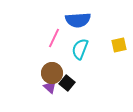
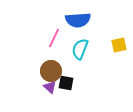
brown circle: moved 1 px left, 2 px up
black square: moved 1 px left; rotated 28 degrees counterclockwise
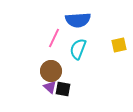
cyan semicircle: moved 2 px left
black square: moved 3 px left, 6 px down
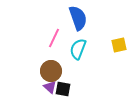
blue semicircle: moved 2 px up; rotated 105 degrees counterclockwise
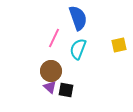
black square: moved 3 px right, 1 px down
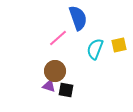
pink line: moved 4 px right; rotated 24 degrees clockwise
cyan semicircle: moved 17 px right
brown circle: moved 4 px right
purple triangle: moved 1 px left, 1 px up; rotated 24 degrees counterclockwise
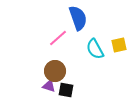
cyan semicircle: rotated 50 degrees counterclockwise
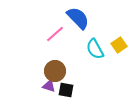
blue semicircle: rotated 25 degrees counterclockwise
pink line: moved 3 px left, 4 px up
yellow square: rotated 21 degrees counterclockwise
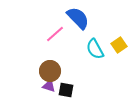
brown circle: moved 5 px left
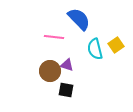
blue semicircle: moved 1 px right, 1 px down
pink line: moved 1 px left, 3 px down; rotated 48 degrees clockwise
yellow square: moved 3 px left
cyan semicircle: rotated 15 degrees clockwise
purple triangle: moved 18 px right, 21 px up
